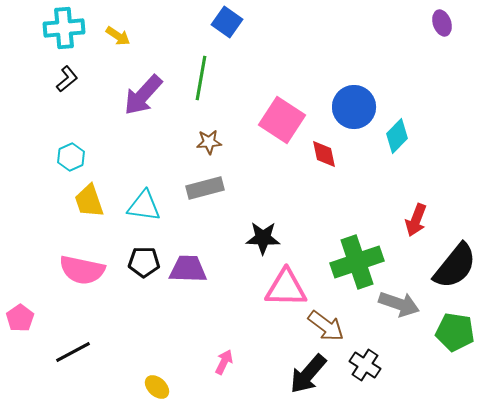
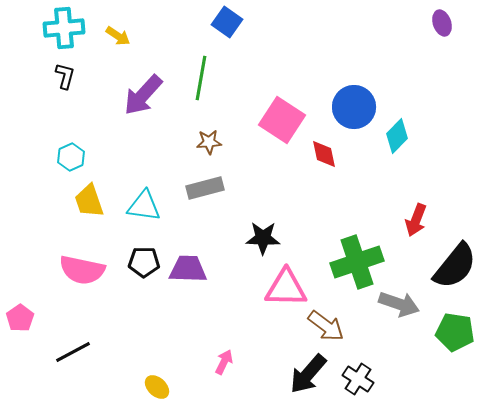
black L-shape: moved 2 px left, 3 px up; rotated 36 degrees counterclockwise
black cross: moved 7 px left, 14 px down
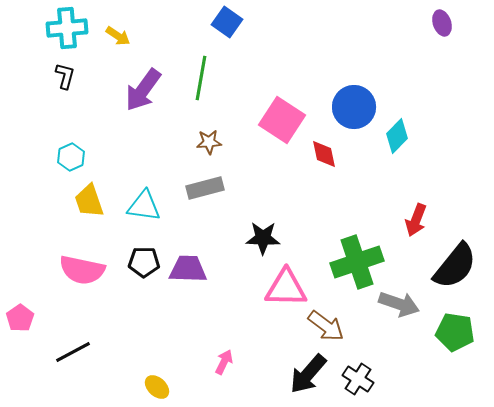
cyan cross: moved 3 px right
purple arrow: moved 5 px up; rotated 6 degrees counterclockwise
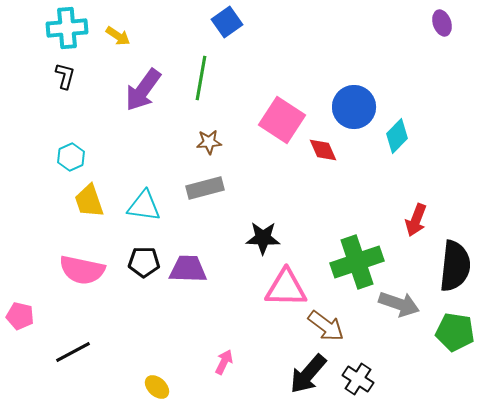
blue square: rotated 20 degrees clockwise
red diamond: moved 1 px left, 4 px up; rotated 12 degrees counterclockwise
black semicircle: rotated 33 degrees counterclockwise
pink pentagon: moved 2 px up; rotated 24 degrees counterclockwise
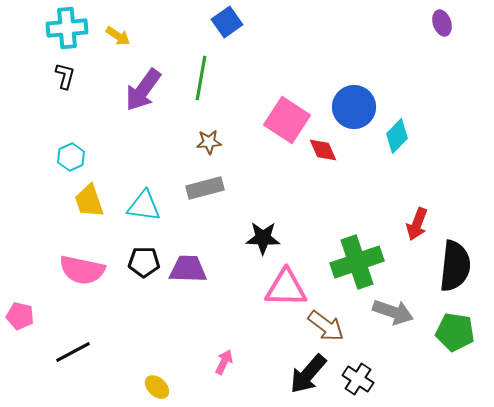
pink square: moved 5 px right
red arrow: moved 1 px right, 4 px down
gray arrow: moved 6 px left, 8 px down
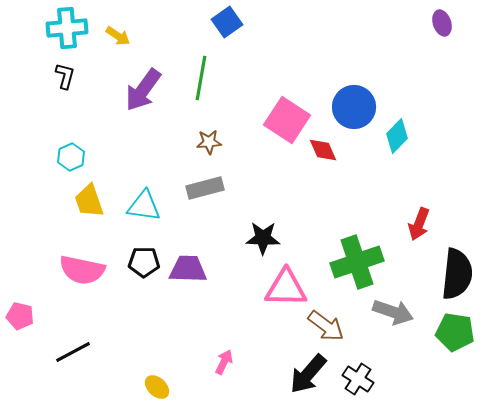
red arrow: moved 2 px right
black semicircle: moved 2 px right, 8 px down
